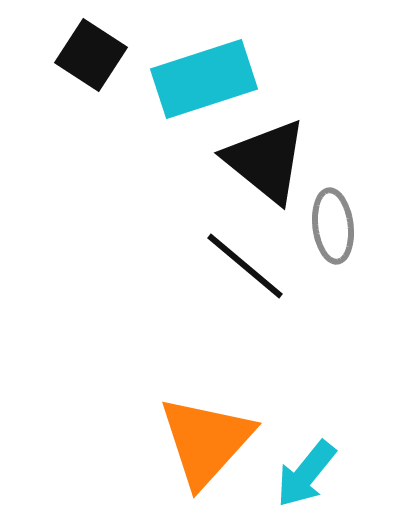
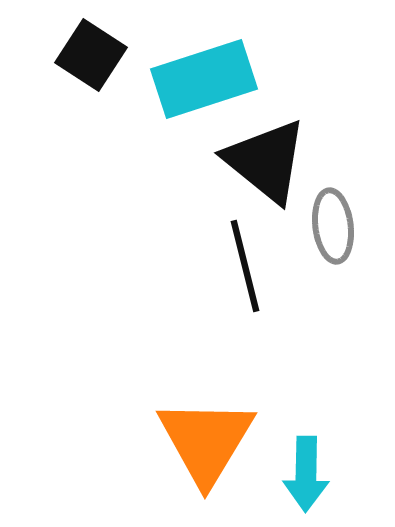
black line: rotated 36 degrees clockwise
orange triangle: rotated 11 degrees counterclockwise
cyan arrow: rotated 38 degrees counterclockwise
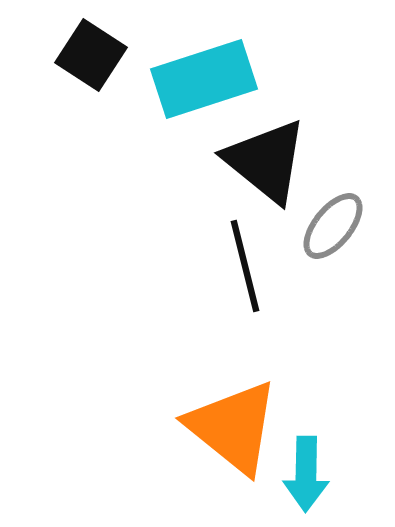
gray ellipse: rotated 46 degrees clockwise
orange triangle: moved 27 px right, 14 px up; rotated 22 degrees counterclockwise
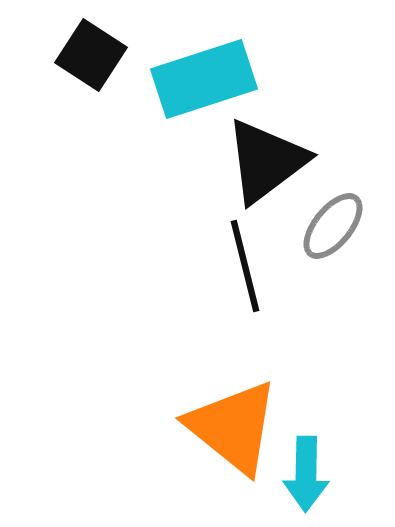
black triangle: rotated 44 degrees clockwise
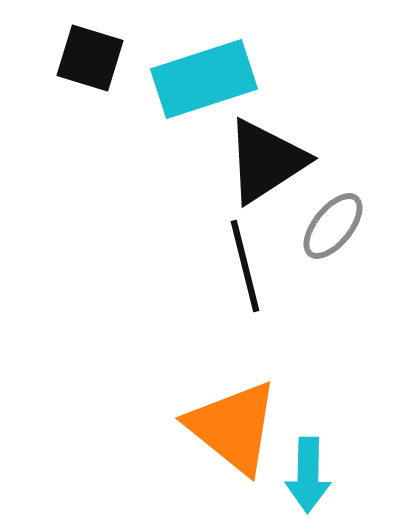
black square: moved 1 px left, 3 px down; rotated 16 degrees counterclockwise
black triangle: rotated 4 degrees clockwise
cyan arrow: moved 2 px right, 1 px down
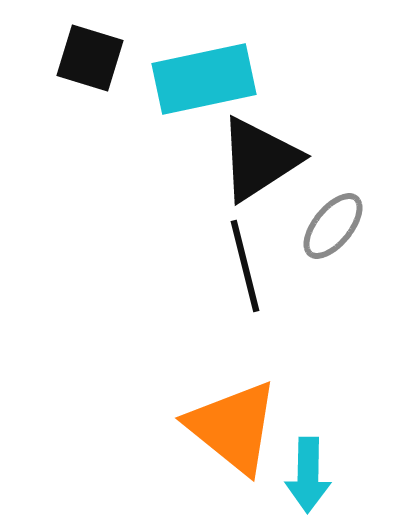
cyan rectangle: rotated 6 degrees clockwise
black triangle: moved 7 px left, 2 px up
